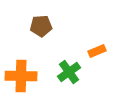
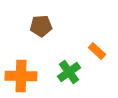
orange rectangle: rotated 66 degrees clockwise
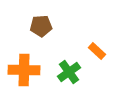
orange cross: moved 3 px right, 6 px up
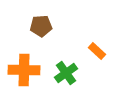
green cross: moved 3 px left, 1 px down
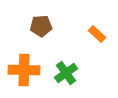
orange rectangle: moved 17 px up
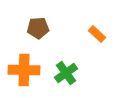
brown pentagon: moved 3 px left, 2 px down
